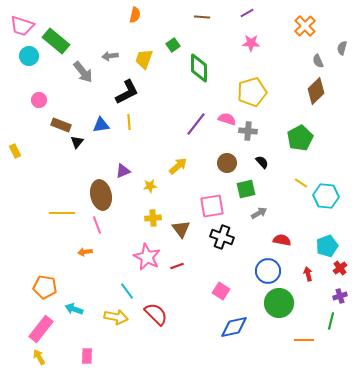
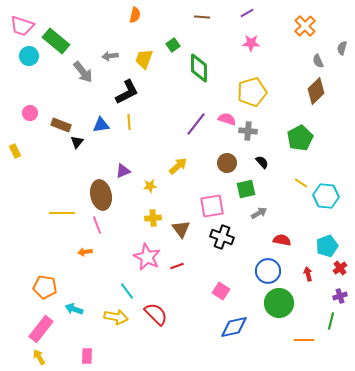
pink circle at (39, 100): moved 9 px left, 13 px down
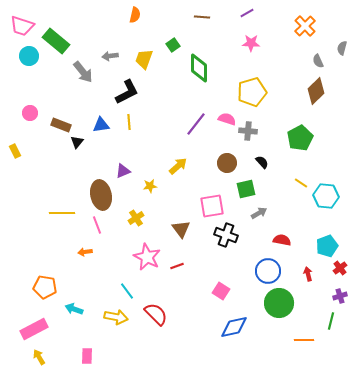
yellow cross at (153, 218): moved 17 px left; rotated 28 degrees counterclockwise
black cross at (222, 237): moved 4 px right, 2 px up
pink rectangle at (41, 329): moved 7 px left; rotated 24 degrees clockwise
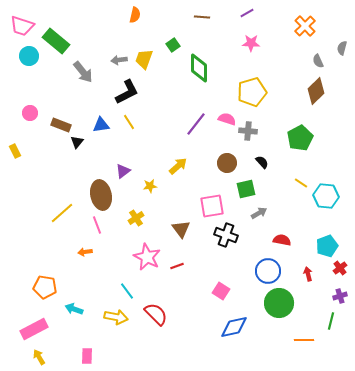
gray arrow at (110, 56): moved 9 px right, 4 px down
yellow line at (129, 122): rotated 28 degrees counterclockwise
purple triangle at (123, 171): rotated 14 degrees counterclockwise
yellow line at (62, 213): rotated 40 degrees counterclockwise
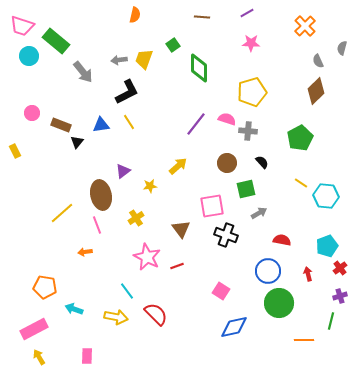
pink circle at (30, 113): moved 2 px right
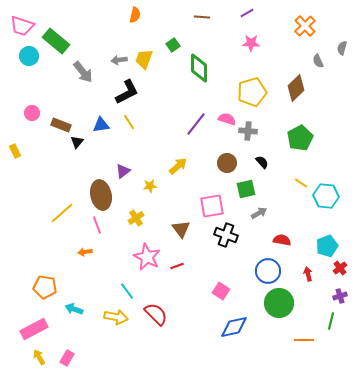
brown diamond at (316, 91): moved 20 px left, 3 px up
pink rectangle at (87, 356): moved 20 px left, 2 px down; rotated 28 degrees clockwise
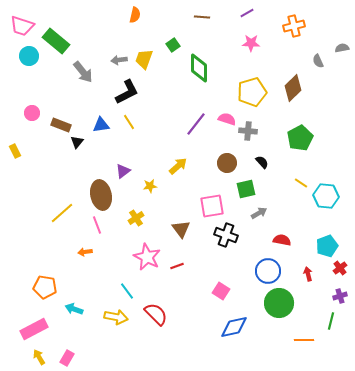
orange cross at (305, 26): moved 11 px left; rotated 30 degrees clockwise
gray semicircle at (342, 48): rotated 64 degrees clockwise
brown diamond at (296, 88): moved 3 px left
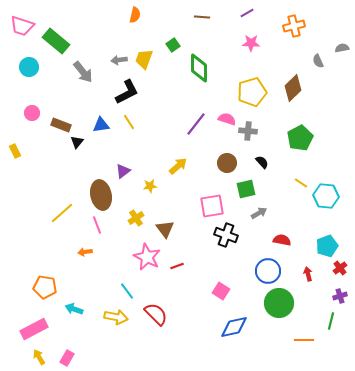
cyan circle at (29, 56): moved 11 px down
brown triangle at (181, 229): moved 16 px left
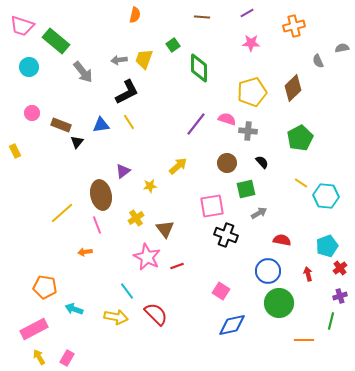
blue diamond at (234, 327): moved 2 px left, 2 px up
